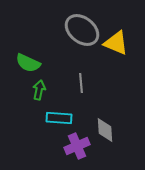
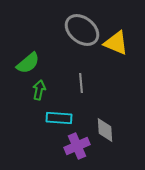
green semicircle: rotated 65 degrees counterclockwise
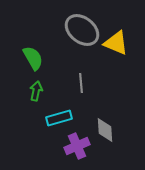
green semicircle: moved 5 px right, 5 px up; rotated 80 degrees counterclockwise
green arrow: moved 3 px left, 1 px down
cyan rectangle: rotated 20 degrees counterclockwise
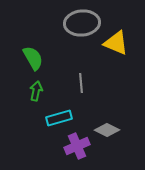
gray ellipse: moved 7 px up; rotated 44 degrees counterclockwise
gray diamond: moved 2 px right; rotated 60 degrees counterclockwise
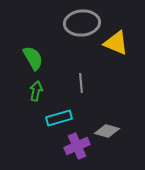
gray diamond: moved 1 px down; rotated 10 degrees counterclockwise
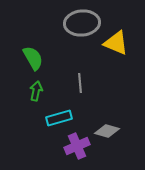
gray line: moved 1 px left
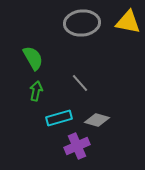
yellow triangle: moved 12 px right, 21 px up; rotated 12 degrees counterclockwise
gray line: rotated 36 degrees counterclockwise
gray diamond: moved 10 px left, 11 px up
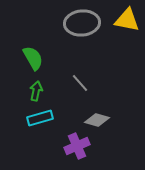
yellow triangle: moved 1 px left, 2 px up
cyan rectangle: moved 19 px left
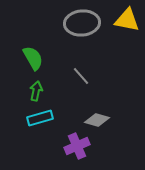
gray line: moved 1 px right, 7 px up
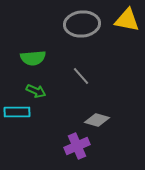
gray ellipse: moved 1 px down
green semicircle: rotated 115 degrees clockwise
green arrow: rotated 102 degrees clockwise
cyan rectangle: moved 23 px left, 6 px up; rotated 15 degrees clockwise
